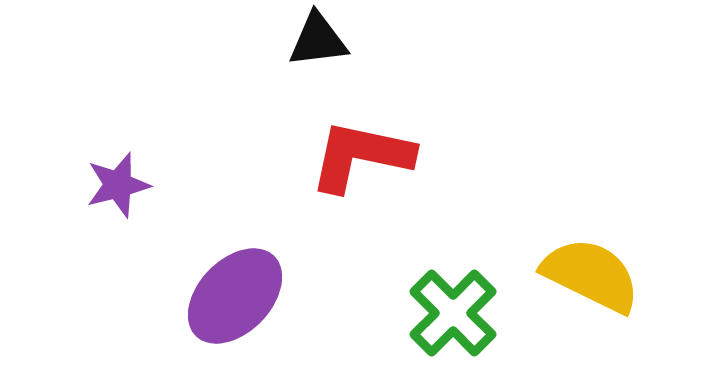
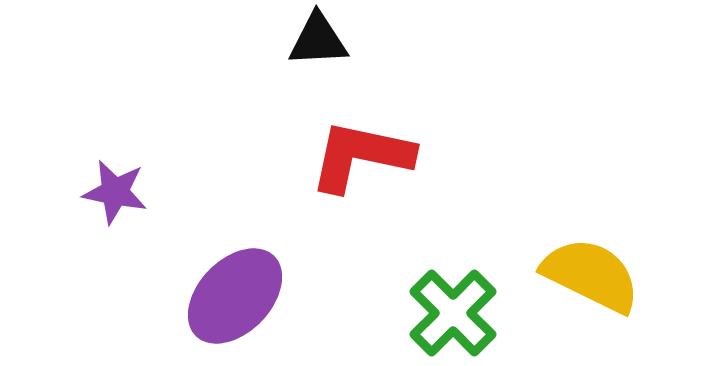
black triangle: rotated 4 degrees clockwise
purple star: moved 3 px left, 7 px down; rotated 26 degrees clockwise
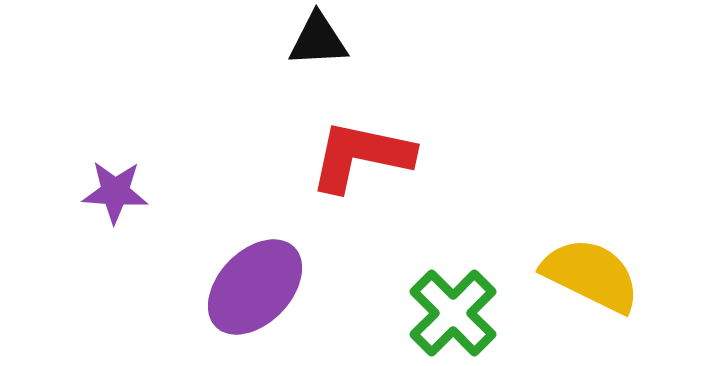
purple star: rotated 8 degrees counterclockwise
purple ellipse: moved 20 px right, 9 px up
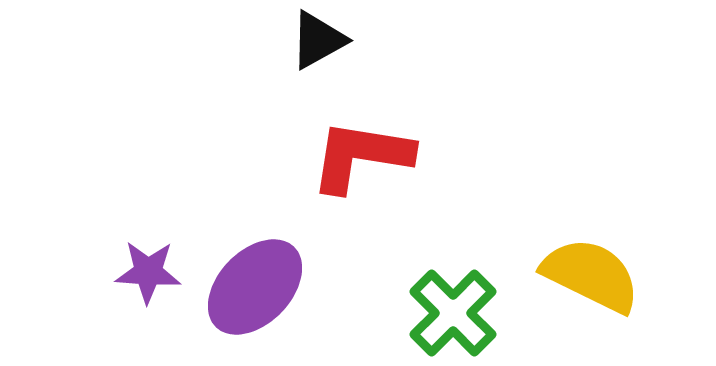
black triangle: rotated 26 degrees counterclockwise
red L-shape: rotated 3 degrees counterclockwise
purple star: moved 33 px right, 80 px down
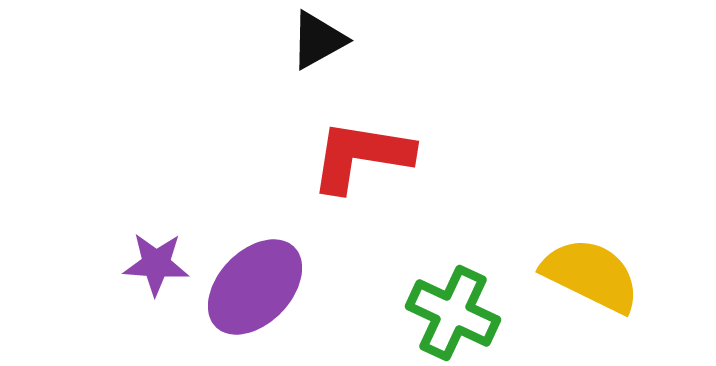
purple star: moved 8 px right, 8 px up
green cross: rotated 20 degrees counterclockwise
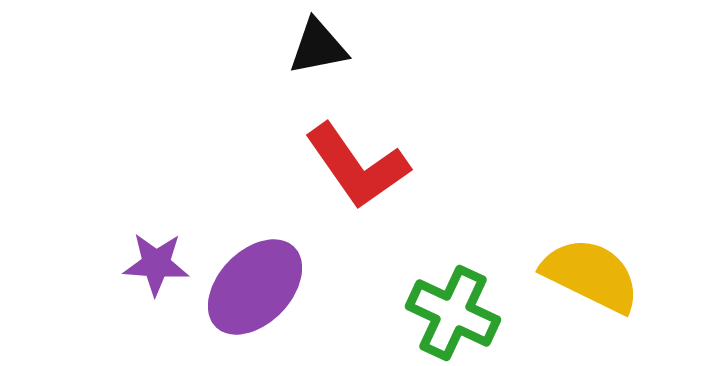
black triangle: moved 7 px down; rotated 18 degrees clockwise
red L-shape: moved 4 px left, 10 px down; rotated 134 degrees counterclockwise
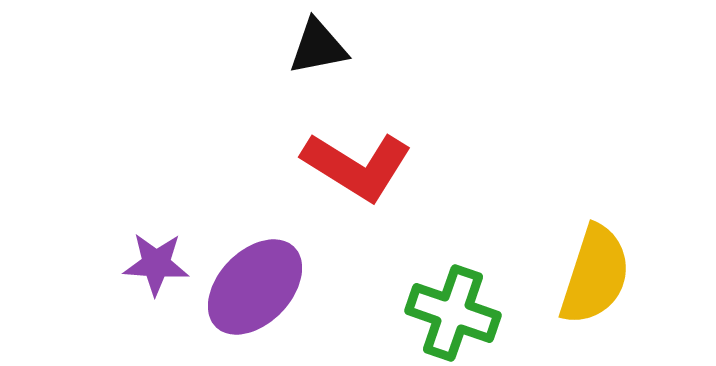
red L-shape: rotated 23 degrees counterclockwise
yellow semicircle: moved 4 px right; rotated 82 degrees clockwise
green cross: rotated 6 degrees counterclockwise
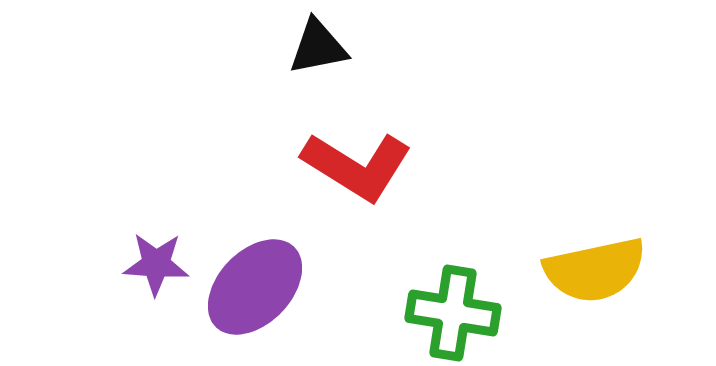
yellow semicircle: moved 5 px up; rotated 60 degrees clockwise
green cross: rotated 10 degrees counterclockwise
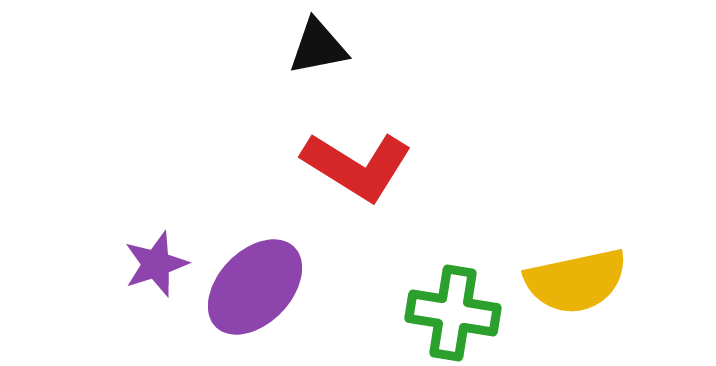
purple star: rotated 22 degrees counterclockwise
yellow semicircle: moved 19 px left, 11 px down
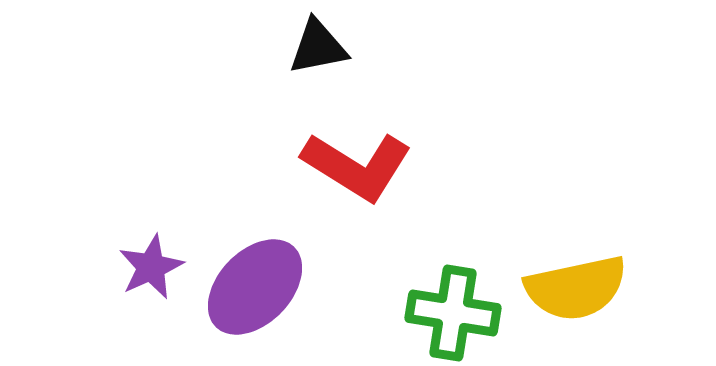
purple star: moved 5 px left, 3 px down; rotated 6 degrees counterclockwise
yellow semicircle: moved 7 px down
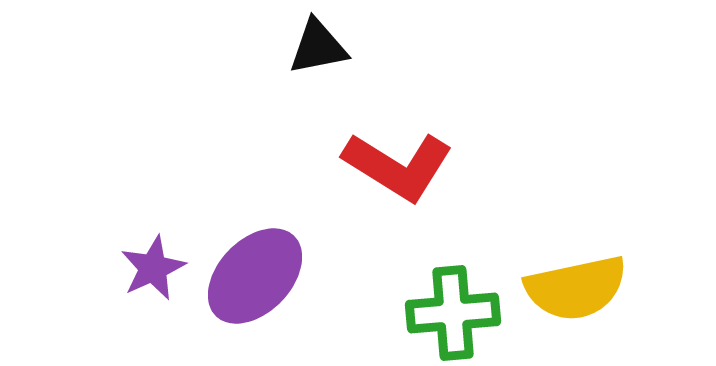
red L-shape: moved 41 px right
purple star: moved 2 px right, 1 px down
purple ellipse: moved 11 px up
green cross: rotated 14 degrees counterclockwise
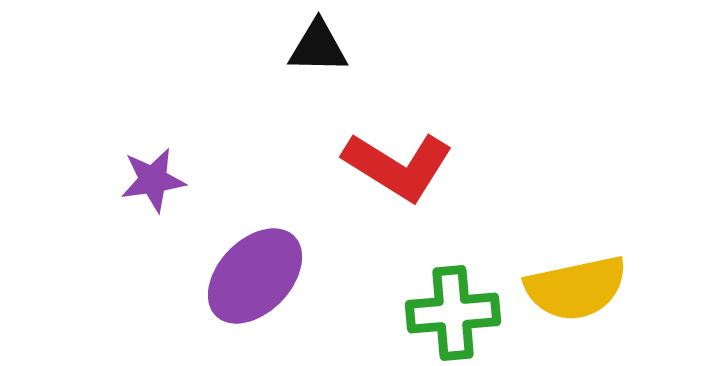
black triangle: rotated 12 degrees clockwise
purple star: moved 88 px up; rotated 16 degrees clockwise
